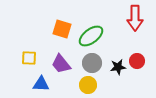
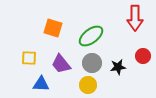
orange square: moved 9 px left, 1 px up
red circle: moved 6 px right, 5 px up
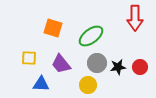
red circle: moved 3 px left, 11 px down
gray circle: moved 5 px right
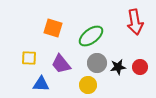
red arrow: moved 4 px down; rotated 10 degrees counterclockwise
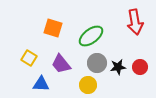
yellow square: rotated 28 degrees clockwise
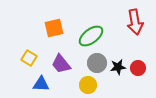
orange square: moved 1 px right; rotated 30 degrees counterclockwise
red circle: moved 2 px left, 1 px down
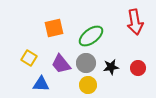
gray circle: moved 11 px left
black star: moved 7 px left
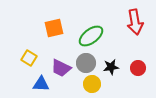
purple trapezoid: moved 4 px down; rotated 25 degrees counterclockwise
yellow circle: moved 4 px right, 1 px up
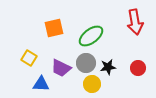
black star: moved 3 px left
